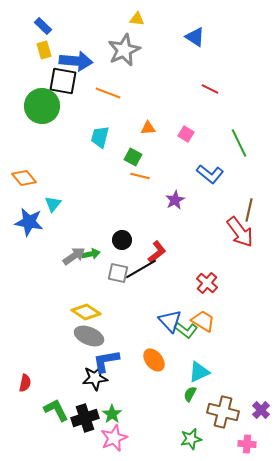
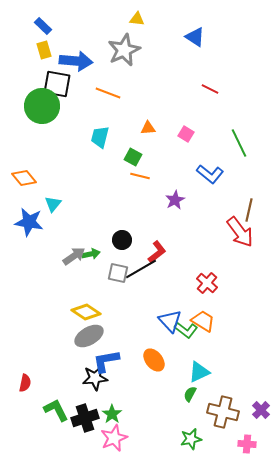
black square at (63, 81): moved 6 px left, 3 px down
gray ellipse at (89, 336): rotated 52 degrees counterclockwise
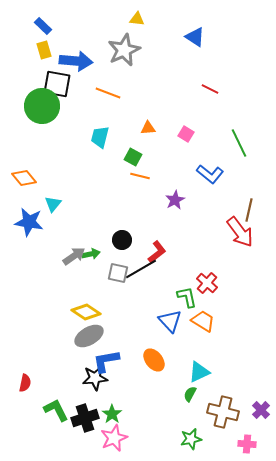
green L-shape at (186, 330): moved 1 px right, 33 px up; rotated 140 degrees counterclockwise
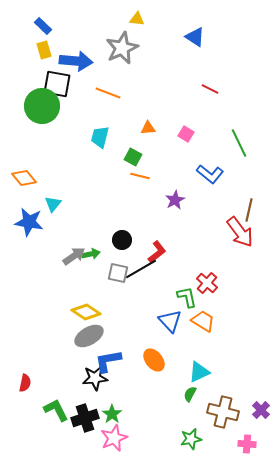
gray star at (124, 50): moved 2 px left, 2 px up
blue L-shape at (106, 361): moved 2 px right
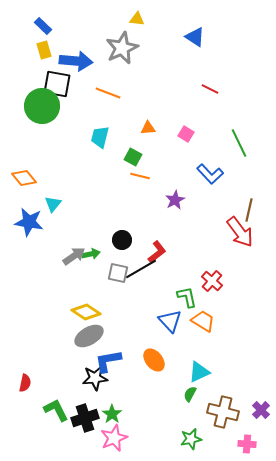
blue L-shape at (210, 174): rotated 8 degrees clockwise
red cross at (207, 283): moved 5 px right, 2 px up
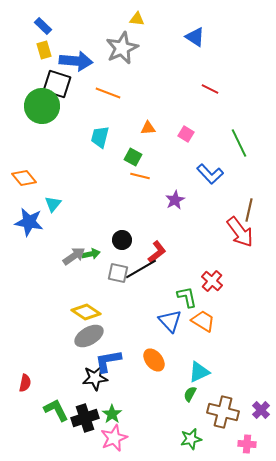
black square at (57, 84): rotated 8 degrees clockwise
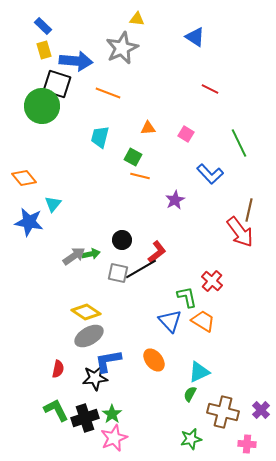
red semicircle at (25, 383): moved 33 px right, 14 px up
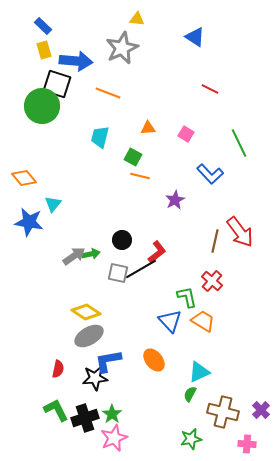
brown line at (249, 210): moved 34 px left, 31 px down
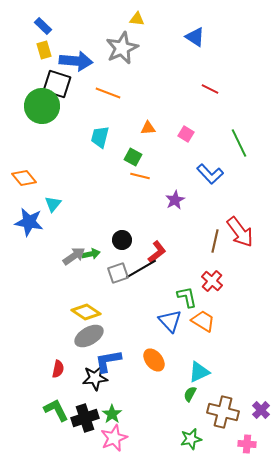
gray square at (118, 273): rotated 30 degrees counterclockwise
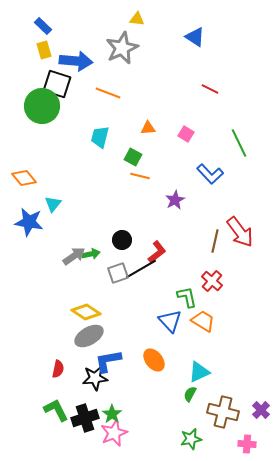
pink star at (114, 438): moved 5 px up
